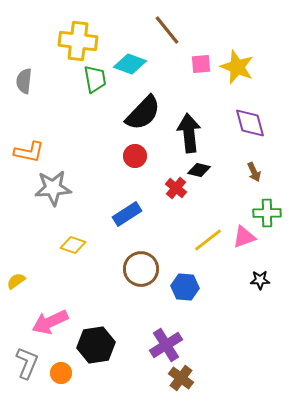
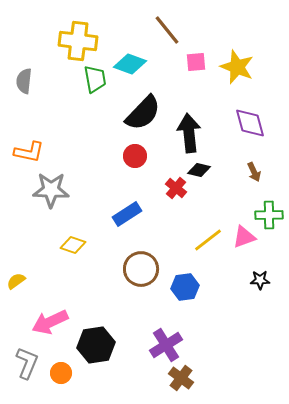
pink square: moved 5 px left, 2 px up
gray star: moved 2 px left, 2 px down; rotated 6 degrees clockwise
green cross: moved 2 px right, 2 px down
blue hexagon: rotated 12 degrees counterclockwise
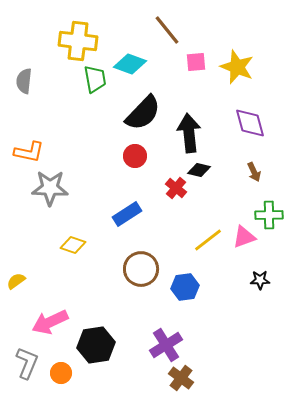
gray star: moved 1 px left, 2 px up
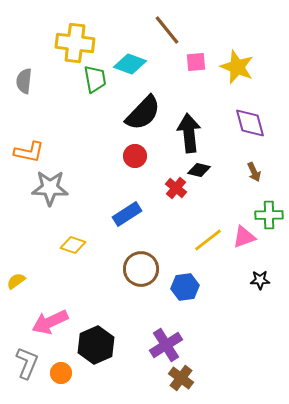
yellow cross: moved 3 px left, 2 px down
black hexagon: rotated 15 degrees counterclockwise
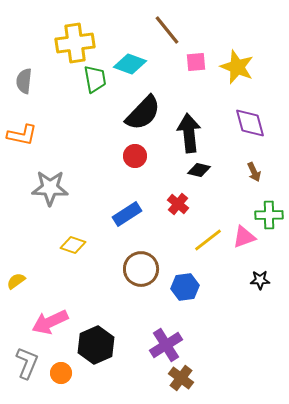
yellow cross: rotated 15 degrees counterclockwise
orange L-shape: moved 7 px left, 17 px up
red cross: moved 2 px right, 16 px down
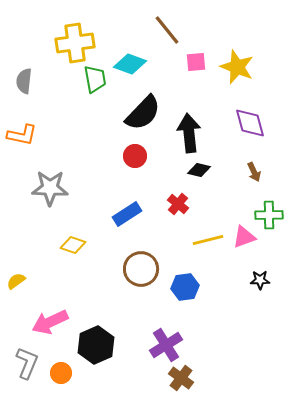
yellow line: rotated 24 degrees clockwise
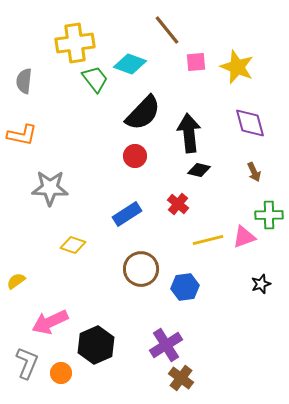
green trapezoid: rotated 28 degrees counterclockwise
black star: moved 1 px right, 4 px down; rotated 18 degrees counterclockwise
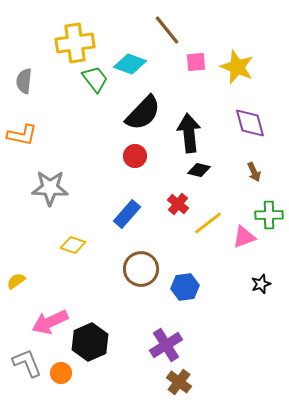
blue rectangle: rotated 16 degrees counterclockwise
yellow line: moved 17 px up; rotated 24 degrees counterclockwise
black hexagon: moved 6 px left, 3 px up
gray L-shape: rotated 44 degrees counterclockwise
brown cross: moved 2 px left, 4 px down
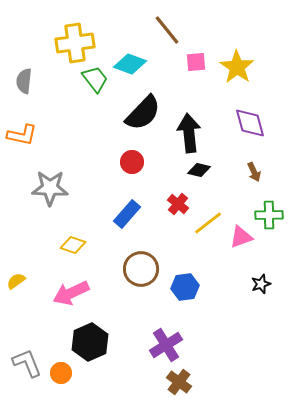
yellow star: rotated 12 degrees clockwise
red circle: moved 3 px left, 6 px down
pink triangle: moved 3 px left
pink arrow: moved 21 px right, 29 px up
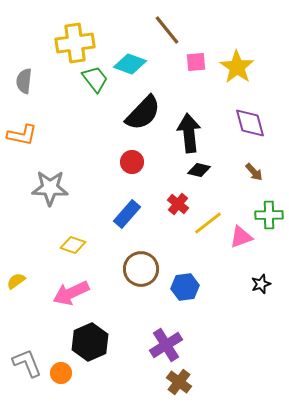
brown arrow: rotated 18 degrees counterclockwise
